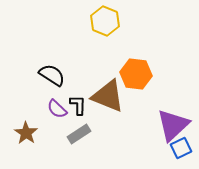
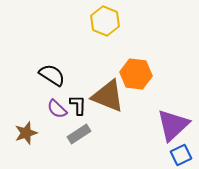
brown star: rotated 20 degrees clockwise
blue square: moved 7 px down
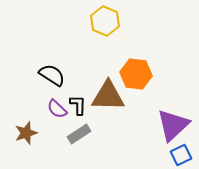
brown triangle: rotated 21 degrees counterclockwise
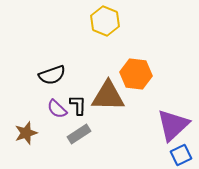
black semicircle: rotated 128 degrees clockwise
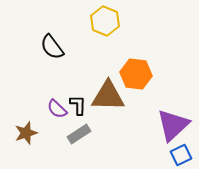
black semicircle: moved 28 px up; rotated 72 degrees clockwise
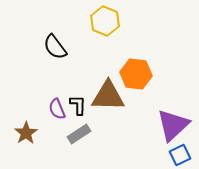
black semicircle: moved 3 px right
purple semicircle: rotated 25 degrees clockwise
brown star: rotated 15 degrees counterclockwise
blue square: moved 1 px left
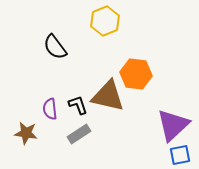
yellow hexagon: rotated 16 degrees clockwise
brown triangle: rotated 12 degrees clockwise
black L-shape: rotated 20 degrees counterclockwise
purple semicircle: moved 7 px left; rotated 15 degrees clockwise
brown star: rotated 30 degrees counterclockwise
blue square: rotated 15 degrees clockwise
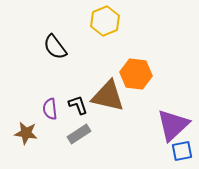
blue square: moved 2 px right, 4 px up
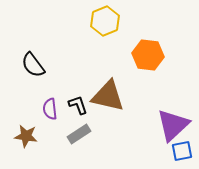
black semicircle: moved 22 px left, 18 px down
orange hexagon: moved 12 px right, 19 px up
brown star: moved 3 px down
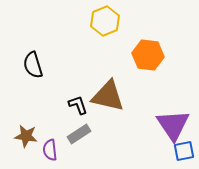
black semicircle: rotated 20 degrees clockwise
purple semicircle: moved 41 px down
purple triangle: rotated 21 degrees counterclockwise
blue square: moved 2 px right
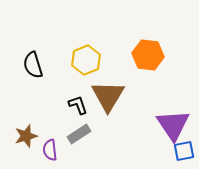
yellow hexagon: moved 19 px left, 39 px down
brown triangle: rotated 48 degrees clockwise
brown star: rotated 25 degrees counterclockwise
